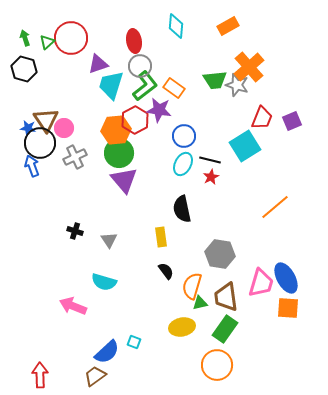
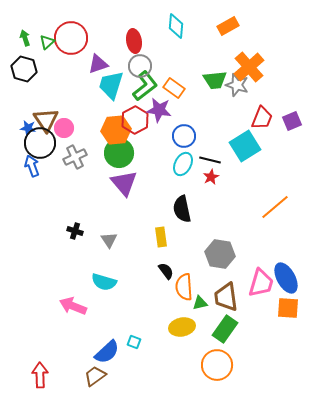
purple triangle at (124, 180): moved 3 px down
orange semicircle at (192, 286): moved 8 px left, 1 px down; rotated 20 degrees counterclockwise
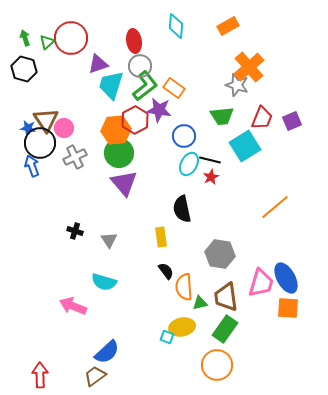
green trapezoid at (215, 80): moved 7 px right, 36 px down
cyan ellipse at (183, 164): moved 6 px right
cyan square at (134, 342): moved 33 px right, 5 px up
